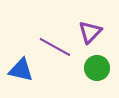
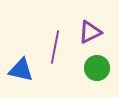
purple triangle: rotated 20 degrees clockwise
purple line: rotated 72 degrees clockwise
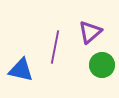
purple triangle: rotated 15 degrees counterclockwise
green circle: moved 5 px right, 3 px up
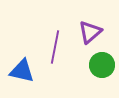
blue triangle: moved 1 px right, 1 px down
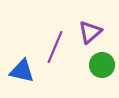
purple line: rotated 12 degrees clockwise
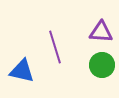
purple triangle: moved 11 px right; rotated 45 degrees clockwise
purple line: rotated 40 degrees counterclockwise
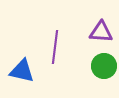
purple line: rotated 24 degrees clockwise
green circle: moved 2 px right, 1 px down
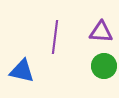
purple line: moved 10 px up
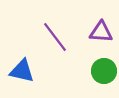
purple line: rotated 44 degrees counterclockwise
green circle: moved 5 px down
